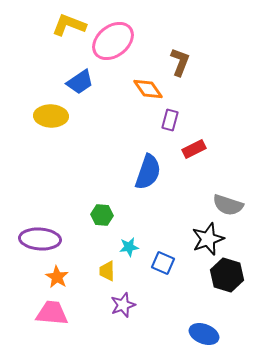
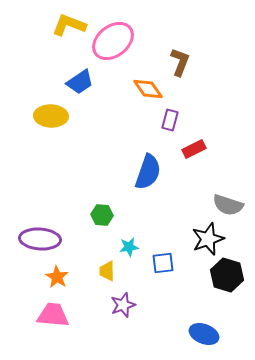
blue square: rotated 30 degrees counterclockwise
pink trapezoid: moved 1 px right, 2 px down
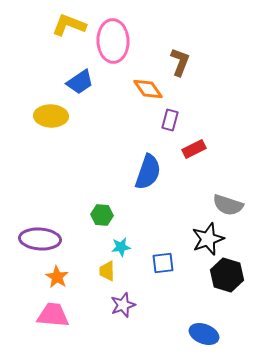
pink ellipse: rotated 54 degrees counterclockwise
cyan star: moved 8 px left
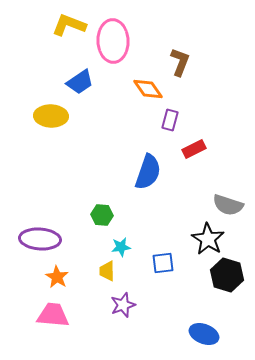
black star: rotated 20 degrees counterclockwise
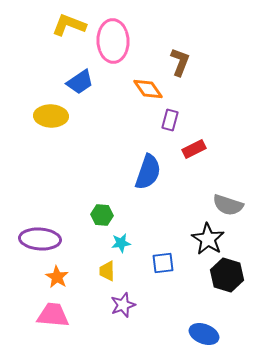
cyan star: moved 4 px up
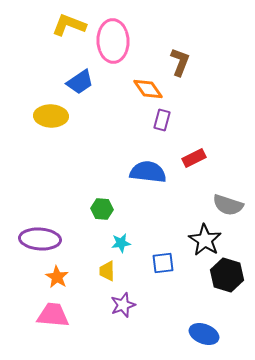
purple rectangle: moved 8 px left
red rectangle: moved 9 px down
blue semicircle: rotated 102 degrees counterclockwise
green hexagon: moved 6 px up
black star: moved 3 px left, 1 px down
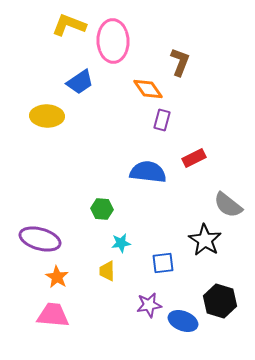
yellow ellipse: moved 4 px left
gray semicircle: rotated 20 degrees clockwise
purple ellipse: rotated 12 degrees clockwise
black hexagon: moved 7 px left, 26 px down
purple star: moved 26 px right; rotated 10 degrees clockwise
blue ellipse: moved 21 px left, 13 px up
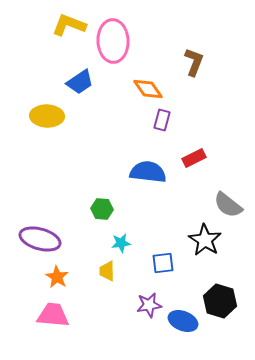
brown L-shape: moved 14 px right
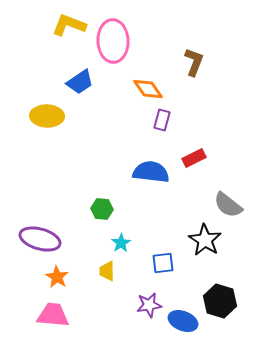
blue semicircle: moved 3 px right
cyan star: rotated 24 degrees counterclockwise
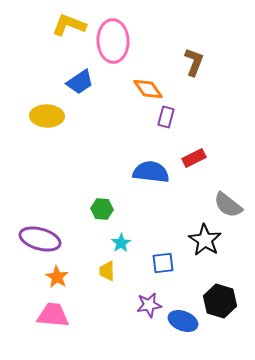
purple rectangle: moved 4 px right, 3 px up
